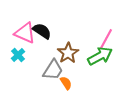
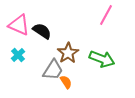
pink triangle: moved 6 px left, 8 px up
pink line: moved 24 px up
green arrow: moved 2 px right, 3 px down; rotated 50 degrees clockwise
orange semicircle: moved 1 px up
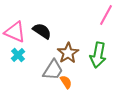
pink triangle: moved 4 px left, 7 px down
green arrow: moved 4 px left, 4 px up; rotated 80 degrees clockwise
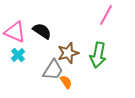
brown star: rotated 15 degrees clockwise
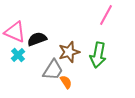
black semicircle: moved 5 px left, 8 px down; rotated 54 degrees counterclockwise
brown star: moved 1 px right, 1 px up
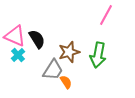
pink triangle: moved 4 px down
black semicircle: rotated 78 degrees clockwise
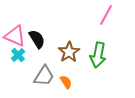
brown star: rotated 15 degrees counterclockwise
gray trapezoid: moved 9 px left, 6 px down
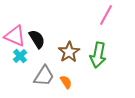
cyan cross: moved 2 px right, 1 px down
